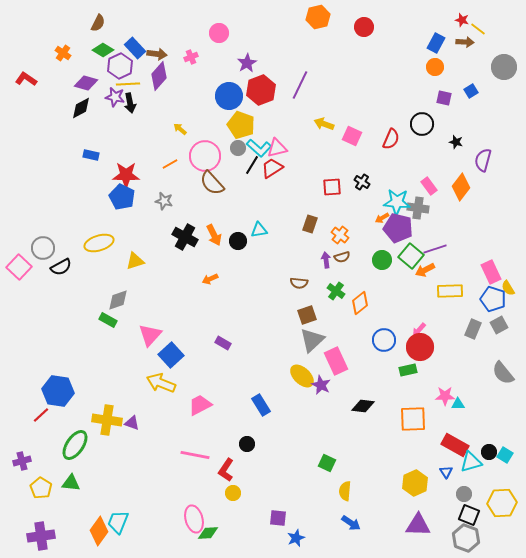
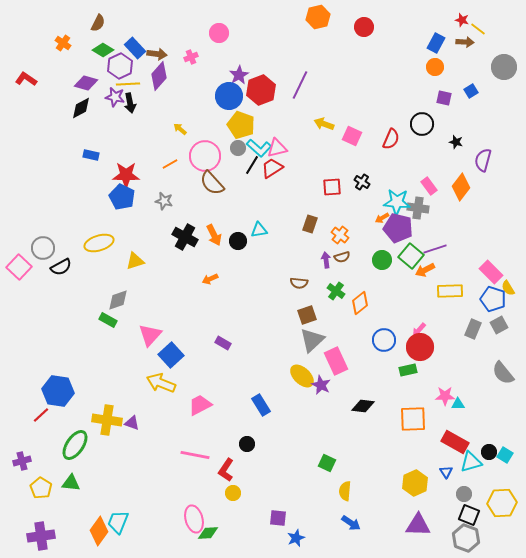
orange cross at (63, 53): moved 10 px up
purple star at (247, 63): moved 8 px left, 12 px down
pink rectangle at (491, 272): rotated 20 degrees counterclockwise
red rectangle at (455, 445): moved 3 px up
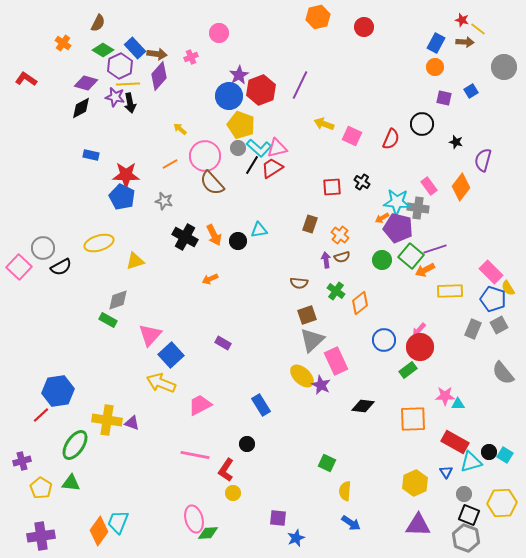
green rectangle at (408, 370): rotated 24 degrees counterclockwise
blue hexagon at (58, 391): rotated 16 degrees counterclockwise
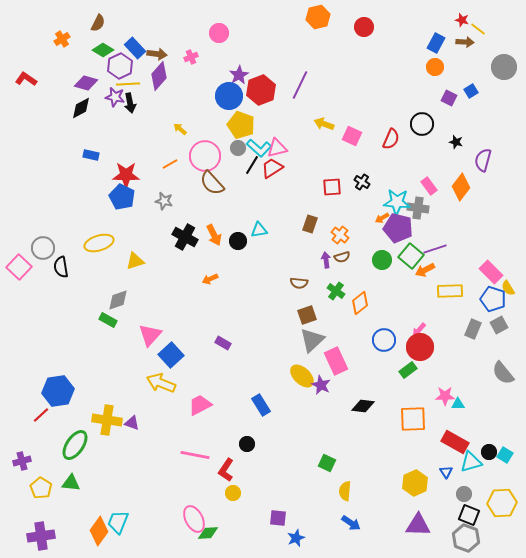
orange cross at (63, 43): moved 1 px left, 4 px up; rotated 21 degrees clockwise
purple square at (444, 98): moved 5 px right; rotated 14 degrees clockwise
black semicircle at (61, 267): rotated 110 degrees clockwise
pink ellipse at (194, 519): rotated 12 degrees counterclockwise
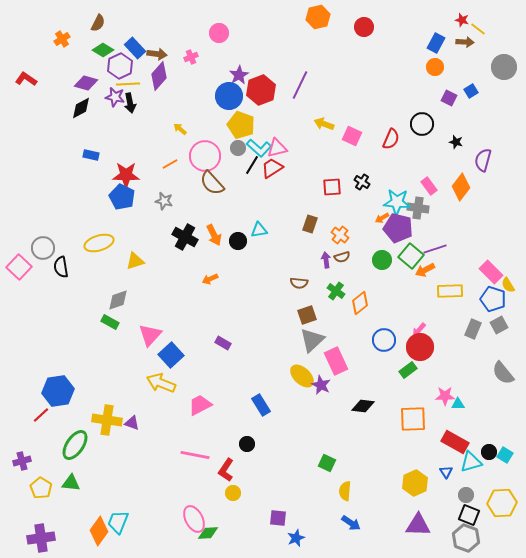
yellow semicircle at (508, 288): moved 3 px up
green rectangle at (108, 320): moved 2 px right, 2 px down
gray circle at (464, 494): moved 2 px right, 1 px down
purple cross at (41, 536): moved 2 px down
